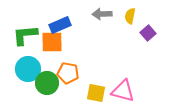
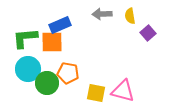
yellow semicircle: rotated 21 degrees counterclockwise
green L-shape: moved 3 px down
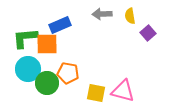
orange square: moved 5 px left, 2 px down
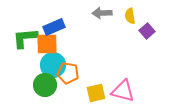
gray arrow: moved 1 px up
blue rectangle: moved 6 px left, 2 px down
purple square: moved 1 px left, 2 px up
cyan circle: moved 25 px right, 4 px up
green circle: moved 2 px left, 2 px down
yellow square: rotated 24 degrees counterclockwise
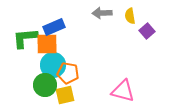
yellow square: moved 31 px left, 2 px down
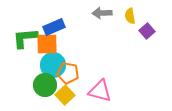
pink triangle: moved 23 px left
yellow square: rotated 30 degrees counterclockwise
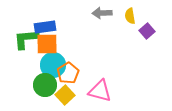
blue rectangle: moved 9 px left; rotated 15 degrees clockwise
green L-shape: moved 1 px right, 1 px down
orange pentagon: rotated 30 degrees clockwise
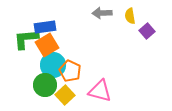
orange square: moved 1 px down; rotated 30 degrees counterclockwise
orange pentagon: moved 2 px right, 2 px up; rotated 15 degrees counterclockwise
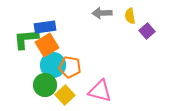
orange pentagon: moved 4 px up; rotated 15 degrees counterclockwise
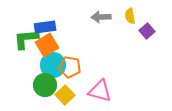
gray arrow: moved 1 px left, 4 px down
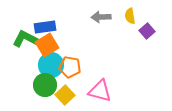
green L-shape: rotated 32 degrees clockwise
cyan circle: moved 2 px left
